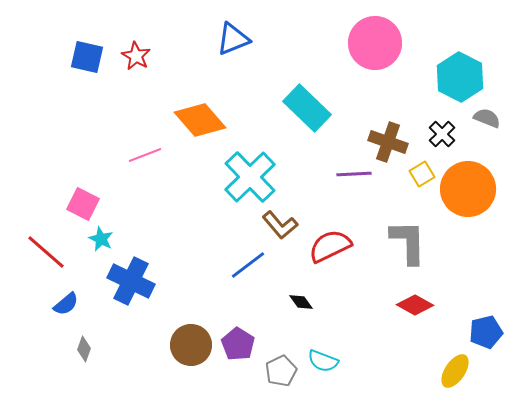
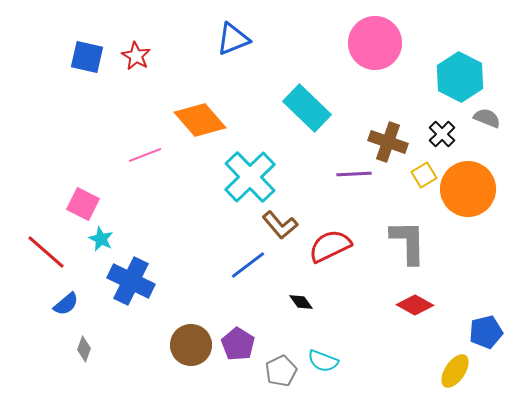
yellow square: moved 2 px right, 1 px down
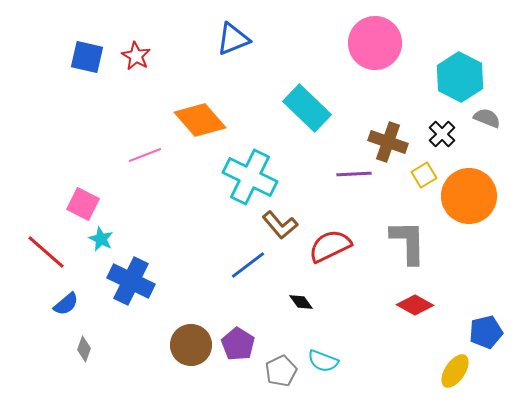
cyan cross: rotated 20 degrees counterclockwise
orange circle: moved 1 px right, 7 px down
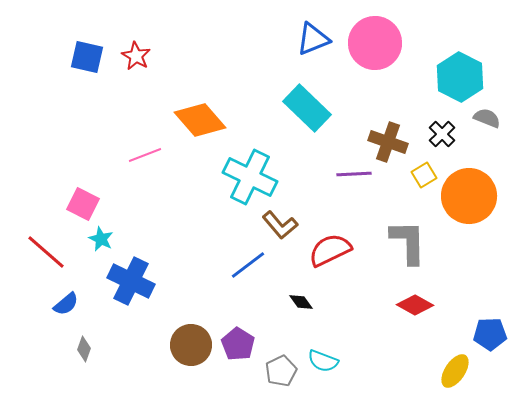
blue triangle: moved 80 px right
red semicircle: moved 4 px down
blue pentagon: moved 4 px right, 2 px down; rotated 12 degrees clockwise
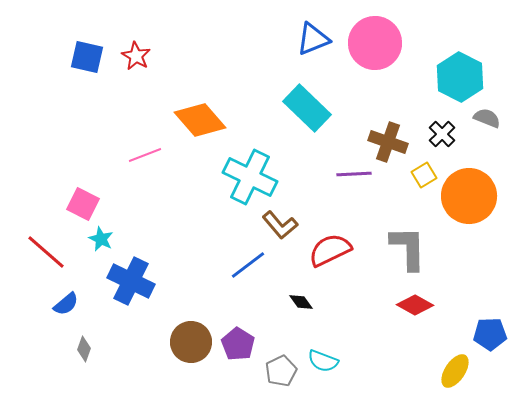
gray L-shape: moved 6 px down
brown circle: moved 3 px up
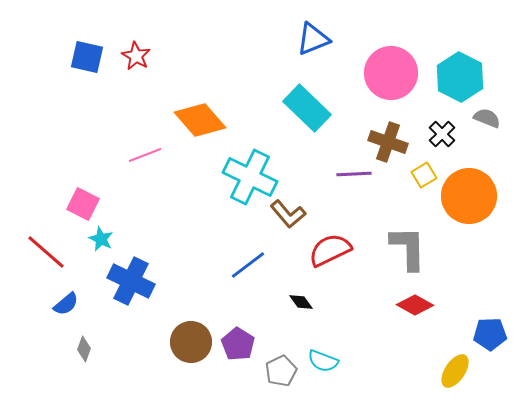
pink circle: moved 16 px right, 30 px down
brown L-shape: moved 8 px right, 11 px up
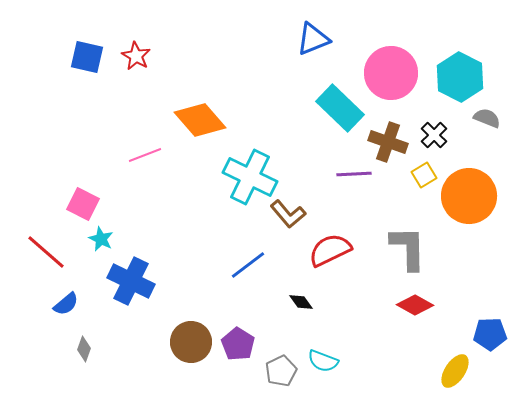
cyan rectangle: moved 33 px right
black cross: moved 8 px left, 1 px down
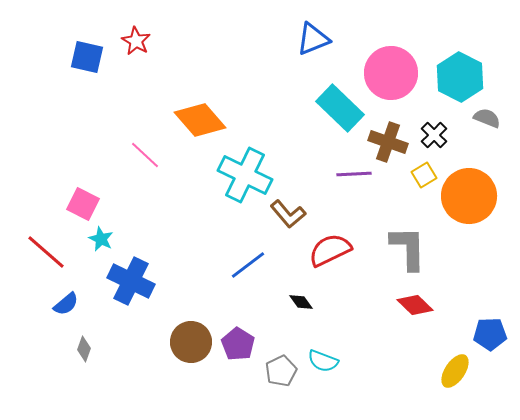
red star: moved 15 px up
pink line: rotated 64 degrees clockwise
cyan cross: moved 5 px left, 2 px up
red diamond: rotated 15 degrees clockwise
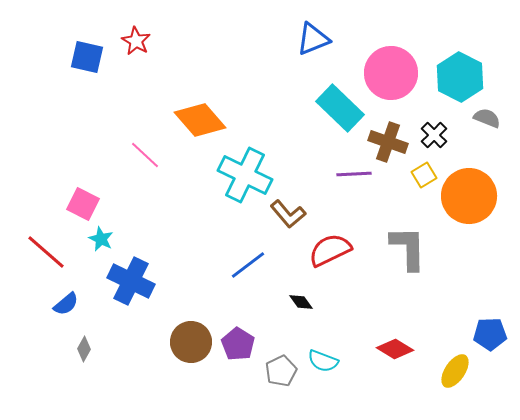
red diamond: moved 20 px left, 44 px down; rotated 12 degrees counterclockwise
gray diamond: rotated 10 degrees clockwise
